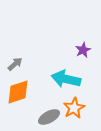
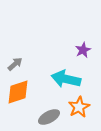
orange star: moved 5 px right, 1 px up
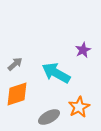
cyan arrow: moved 10 px left, 6 px up; rotated 16 degrees clockwise
orange diamond: moved 1 px left, 2 px down
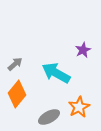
orange diamond: rotated 32 degrees counterclockwise
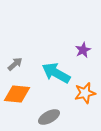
orange diamond: rotated 56 degrees clockwise
orange star: moved 6 px right, 14 px up; rotated 15 degrees clockwise
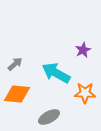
orange star: rotated 15 degrees clockwise
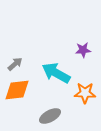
purple star: rotated 21 degrees clockwise
orange diamond: moved 4 px up; rotated 12 degrees counterclockwise
gray ellipse: moved 1 px right, 1 px up
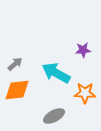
gray ellipse: moved 4 px right
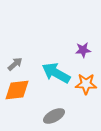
orange star: moved 1 px right, 9 px up
